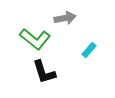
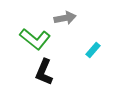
cyan rectangle: moved 4 px right
black L-shape: rotated 40 degrees clockwise
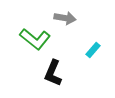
gray arrow: rotated 20 degrees clockwise
black L-shape: moved 9 px right, 1 px down
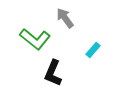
gray arrow: rotated 135 degrees counterclockwise
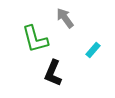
green L-shape: rotated 36 degrees clockwise
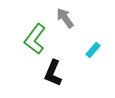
green L-shape: rotated 52 degrees clockwise
